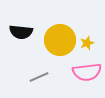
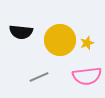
pink semicircle: moved 4 px down
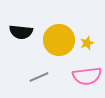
yellow circle: moved 1 px left
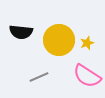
pink semicircle: rotated 40 degrees clockwise
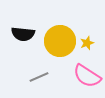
black semicircle: moved 2 px right, 2 px down
yellow circle: moved 1 px right, 1 px down
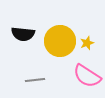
gray line: moved 4 px left, 3 px down; rotated 18 degrees clockwise
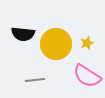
yellow circle: moved 4 px left, 3 px down
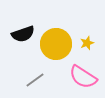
black semicircle: rotated 25 degrees counterclockwise
pink semicircle: moved 4 px left, 1 px down
gray line: rotated 30 degrees counterclockwise
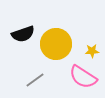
yellow star: moved 5 px right, 8 px down; rotated 16 degrees clockwise
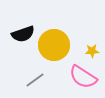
yellow circle: moved 2 px left, 1 px down
